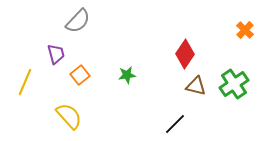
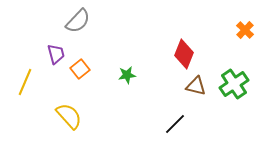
red diamond: moved 1 px left; rotated 12 degrees counterclockwise
orange square: moved 6 px up
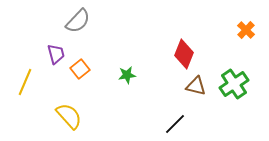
orange cross: moved 1 px right
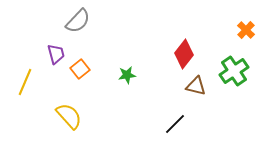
red diamond: rotated 16 degrees clockwise
green cross: moved 13 px up
